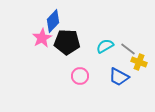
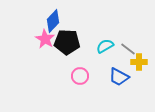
pink star: moved 3 px right, 1 px down; rotated 12 degrees counterclockwise
yellow cross: rotated 21 degrees counterclockwise
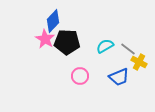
yellow cross: rotated 28 degrees clockwise
blue trapezoid: rotated 50 degrees counterclockwise
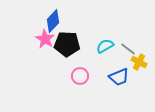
black pentagon: moved 2 px down
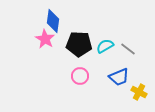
blue diamond: rotated 35 degrees counterclockwise
black pentagon: moved 12 px right
yellow cross: moved 30 px down
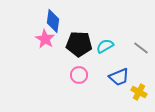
gray line: moved 13 px right, 1 px up
pink circle: moved 1 px left, 1 px up
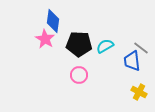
blue trapezoid: moved 13 px right, 16 px up; rotated 105 degrees clockwise
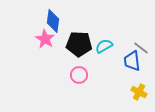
cyan semicircle: moved 1 px left
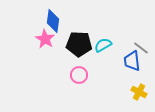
cyan semicircle: moved 1 px left, 1 px up
